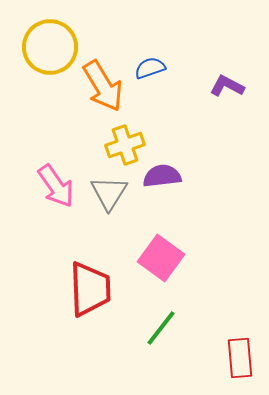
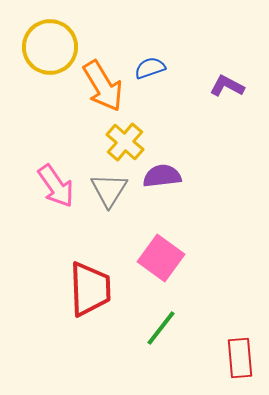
yellow cross: moved 3 px up; rotated 30 degrees counterclockwise
gray triangle: moved 3 px up
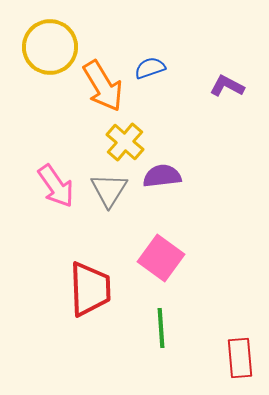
green line: rotated 42 degrees counterclockwise
